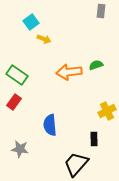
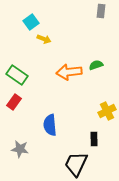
black trapezoid: rotated 16 degrees counterclockwise
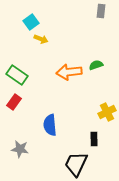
yellow arrow: moved 3 px left
yellow cross: moved 1 px down
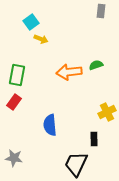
green rectangle: rotated 65 degrees clockwise
gray star: moved 6 px left, 9 px down
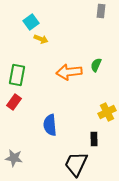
green semicircle: rotated 48 degrees counterclockwise
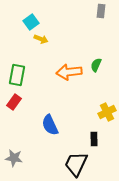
blue semicircle: rotated 20 degrees counterclockwise
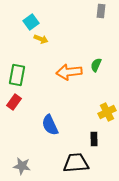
gray star: moved 8 px right, 8 px down
black trapezoid: moved 1 px up; rotated 60 degrees clockwise
